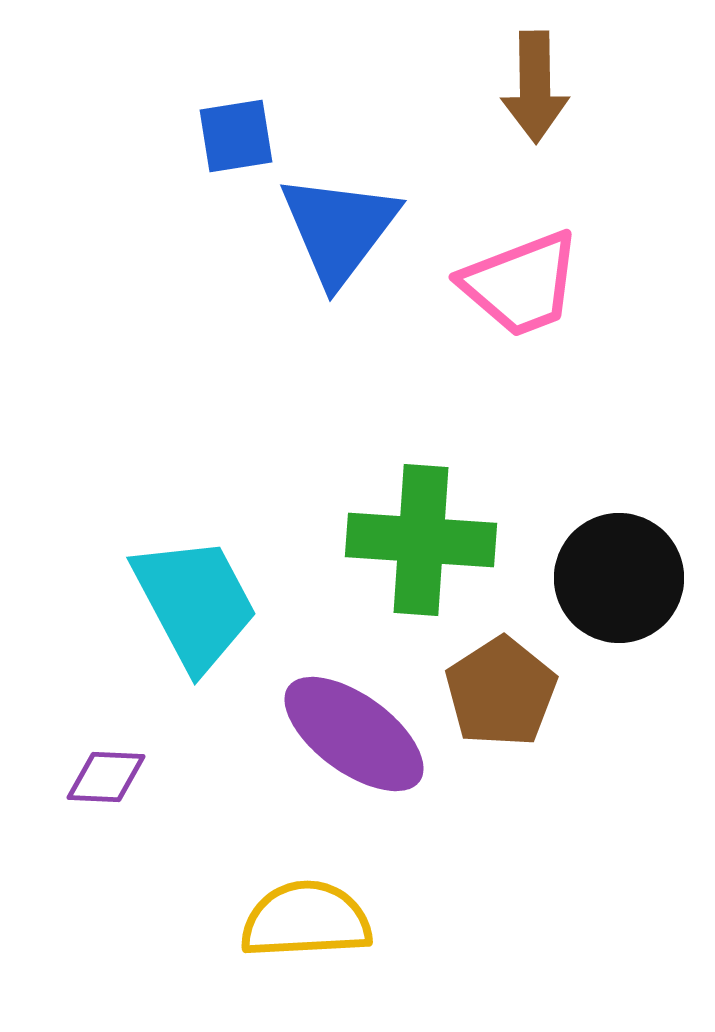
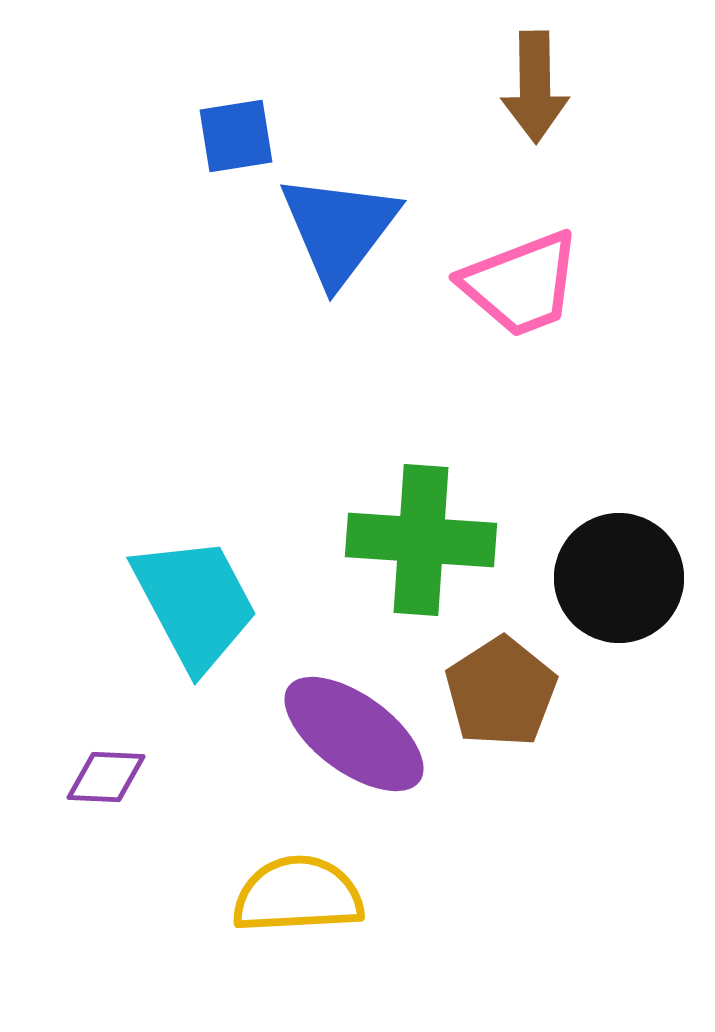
yellow semicircle: moved 8 px left, 25 px up
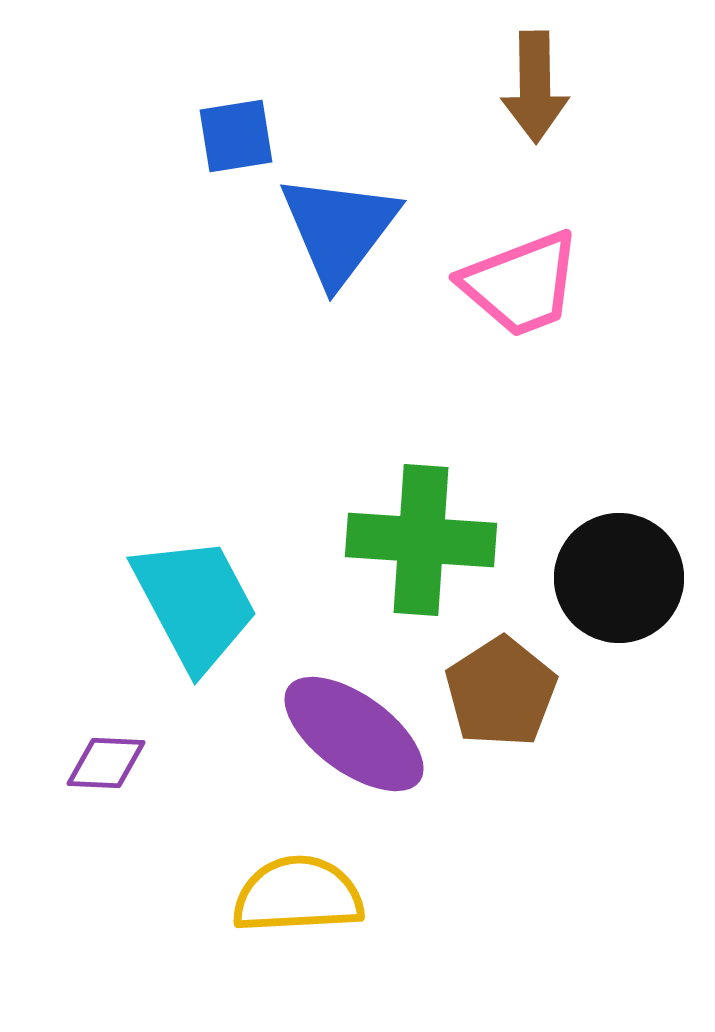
purple diamond: moved 14 px up
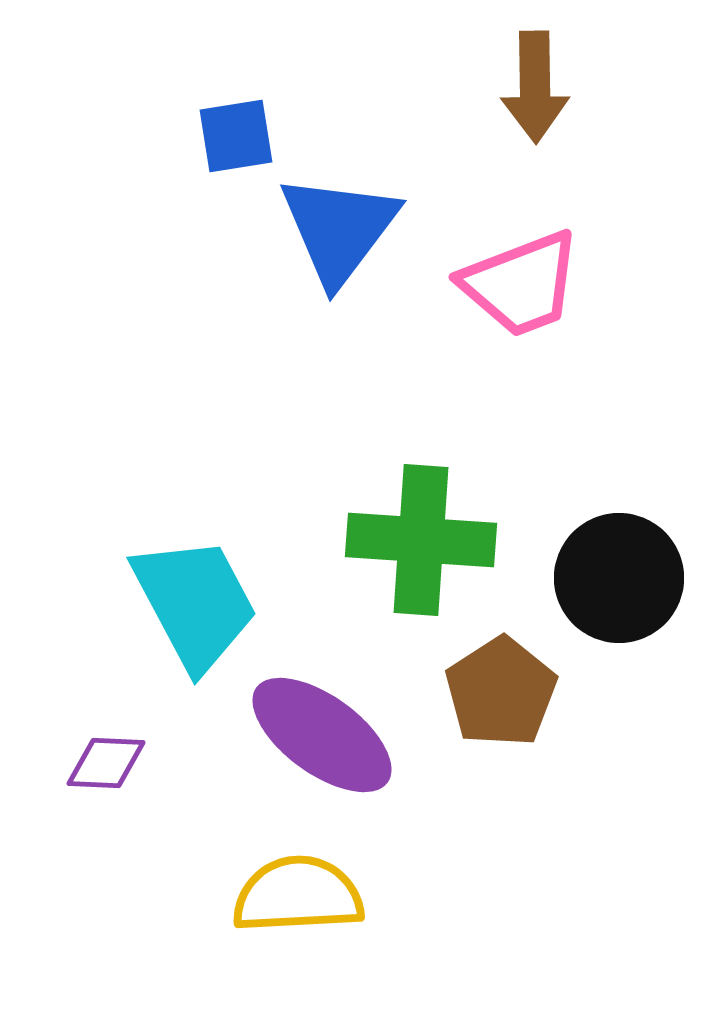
purple ellipse: moved 32 px left, 1 px down
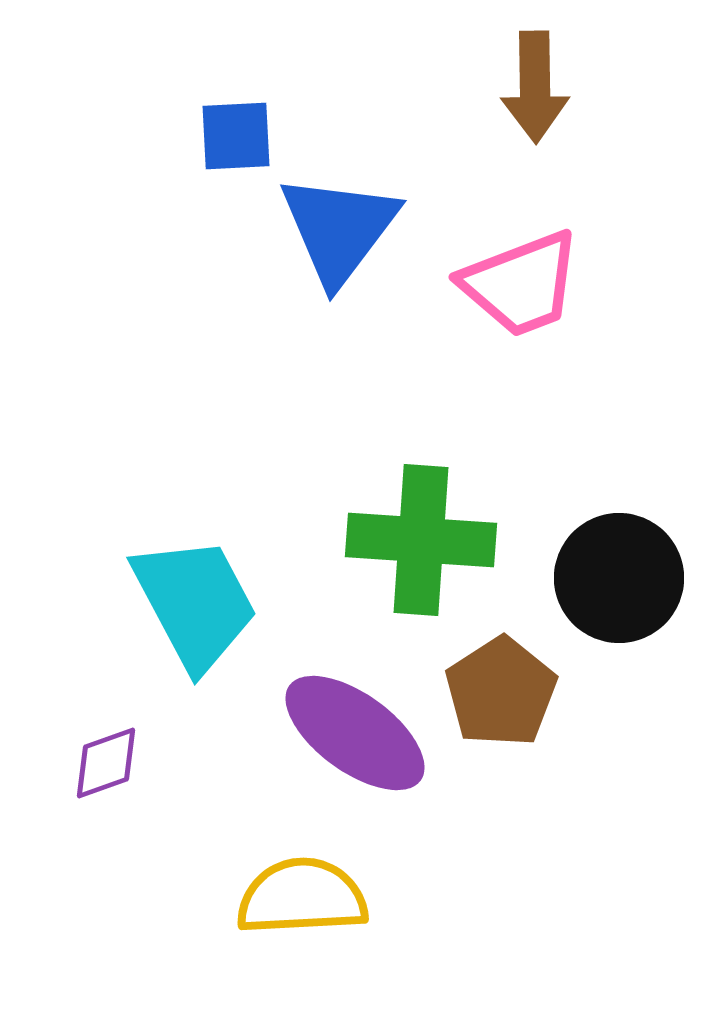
blue square: rotated 6 degrees clockwise
purple ellipse: moved 33 px right, 2 px up
purple diamond: rotated 22 degrees counterclockwise
yellow semicircle: moved 4 px right, 2 px down
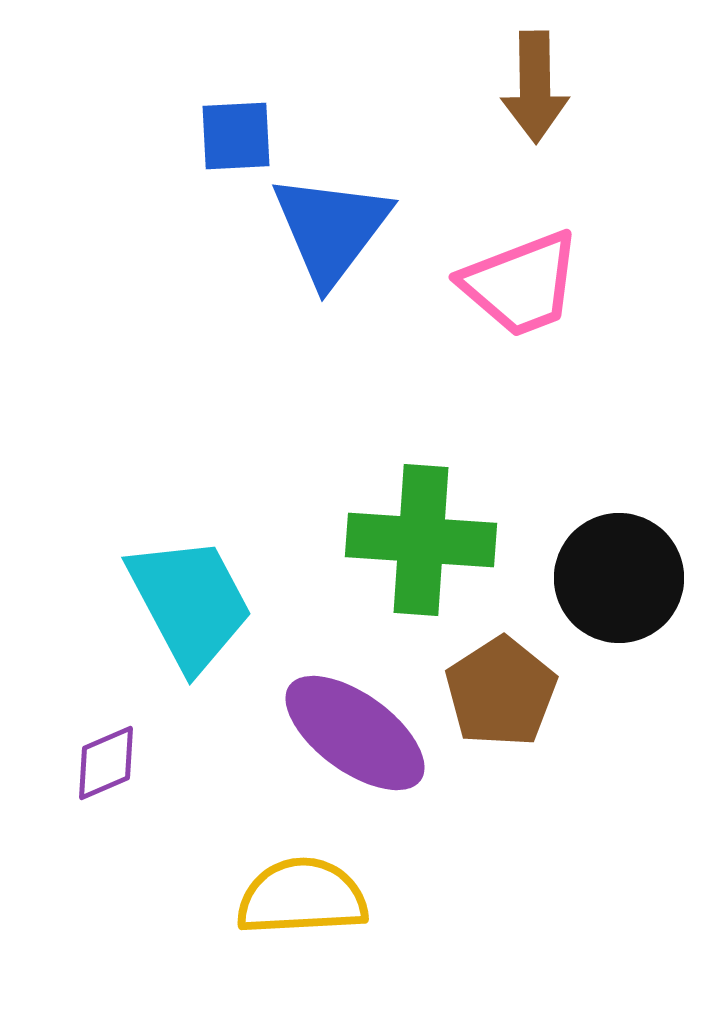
blue triangle: moved 8 px left
cyan trapezoid: moved 5 px left
purple diamond: rotated 4 degrees counterclockwise
